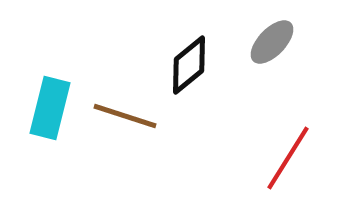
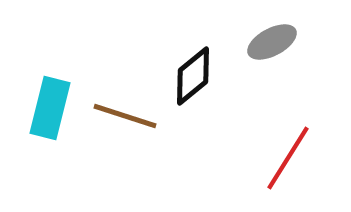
gray ellipse: rotated 18 degrees clockwise
black diamond: moved 4 px right, 11 px down
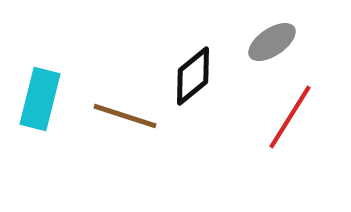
gray ellipse: rotated 6 degrees counterclockwise
cyan rectangle: moved 10 px left, 9 px up
red line: moved 2 px right, 41 px up
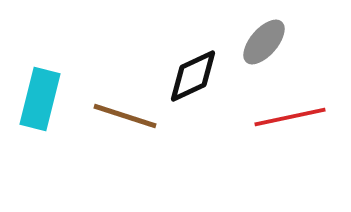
gray ellipse: moved 8 px left; rotated 15 degrees counterclockwise
black diamond: rotated 14 degrees clockwise
red line: rotated 46 degrees clockwise
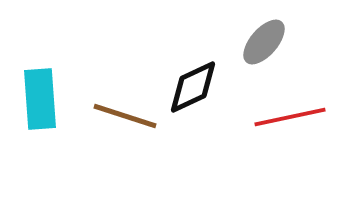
black diamond: moved 11 px down
cyan rectangle: rotated 18 degrees counterclockwise
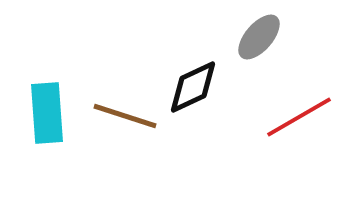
gray ellipse: moved 5 px left, 5 px up
cyan rectangle: moved 7 px right, 14 px down
red line: moved 9 px right; rotated 18 degrees counterclockwise
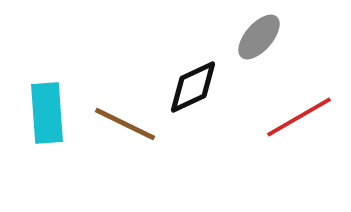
brown line: moved 8 px down; rotated 8 degrees clockwise
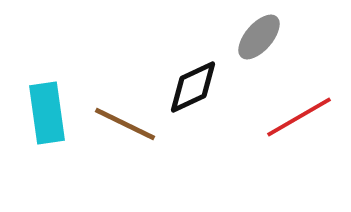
cyan rectangle: rotated 4 degrees counterclockwise
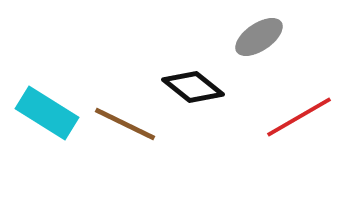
gray ellipse: rotated 15 degrees clockwise
black diamond: rotated 64 degrees clockwise
cyan rectangle: rotated 50 degrees counterclockwise
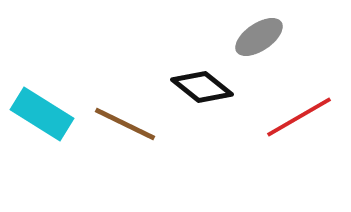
black diamond: moved 9 px right
cyan rectangle: moved 5 px left, 1 px down
